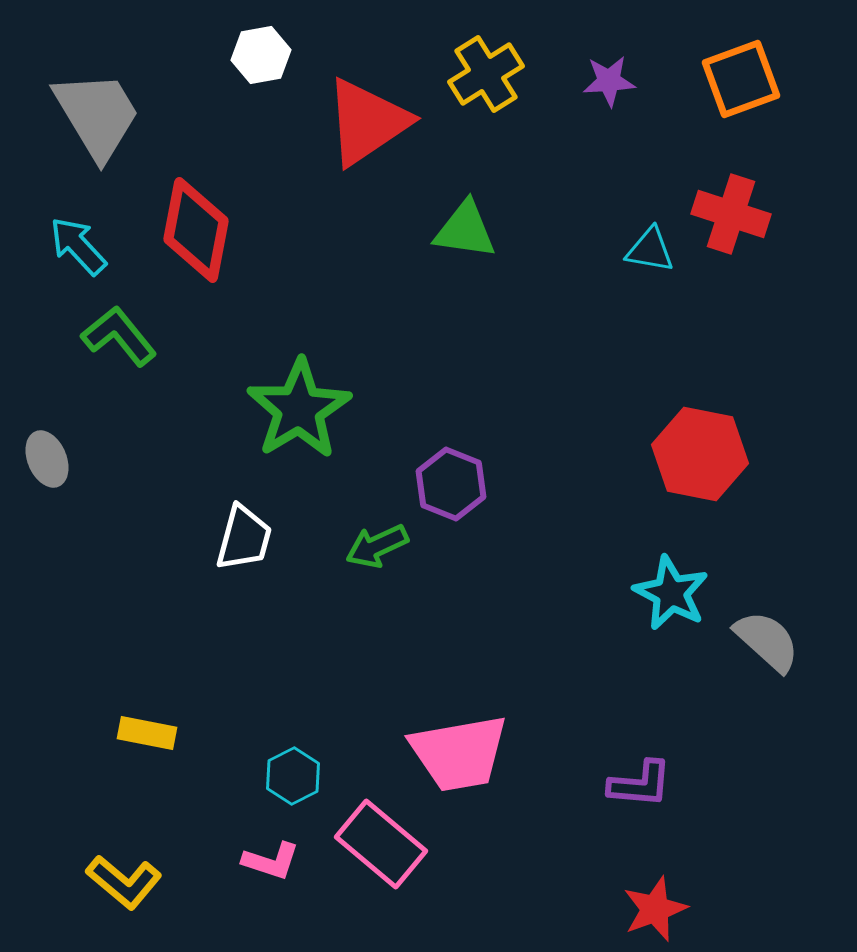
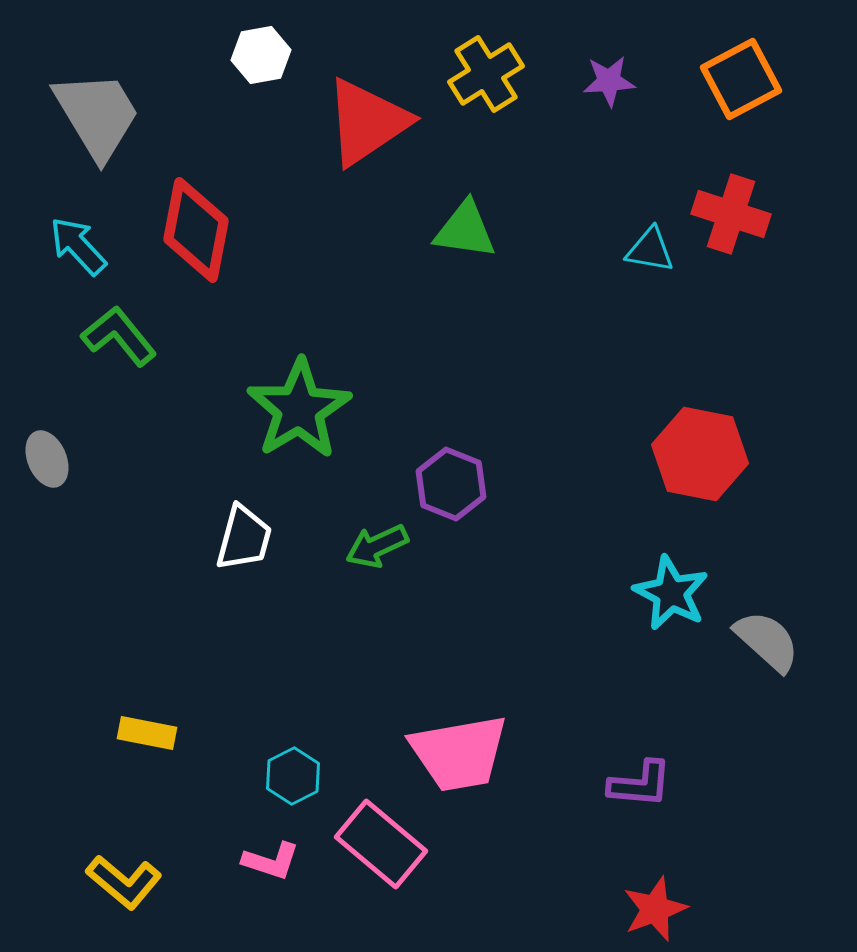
orange square: rotated 8 degrees counterclockwise
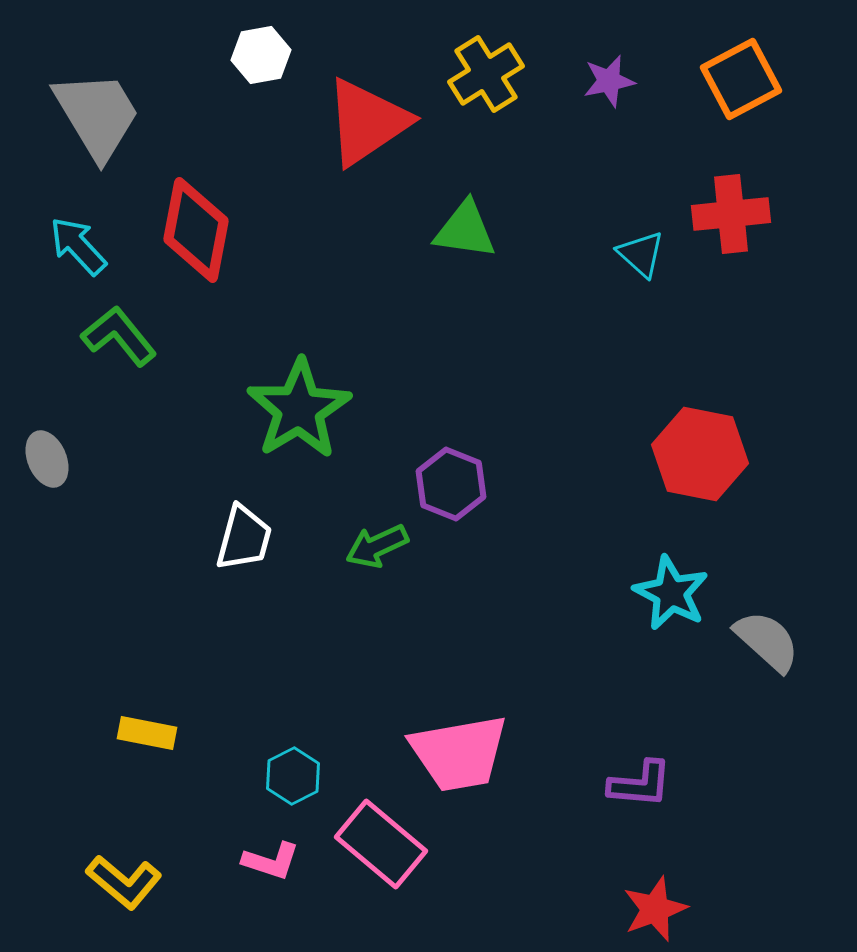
purple star: rotated 8 degrees counterclockwise
red cross: rotated 24 degrees counterclockwise
cyan triangle: moved 9 px left, 4 px down; rotated 32 degrees clockwise
